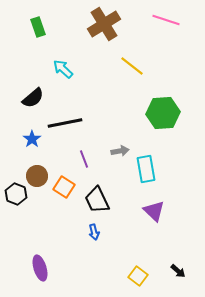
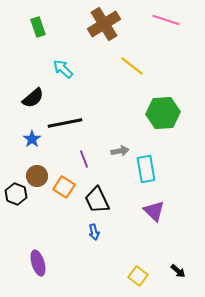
purple ellipse: moved 2 px left, 5 px up
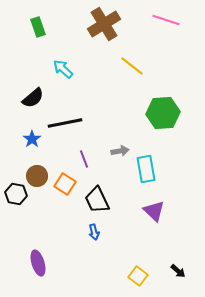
orange square: moved 1 px right, 3 px up
black hexagon: rotated 10 degrees counterclockwise
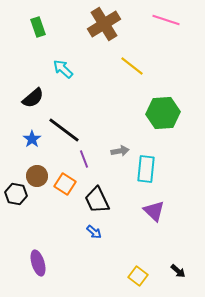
black line: moved 1 px left, 7 px down; rotated 48 degrees clockwise
cyan rectangle: rotated 16 degrees clockwise
blue arrow: rotated 35 degrees counterclockwise
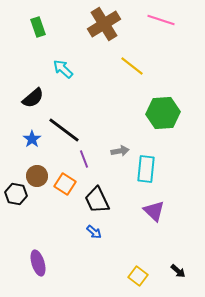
pink line: moved 5 px left
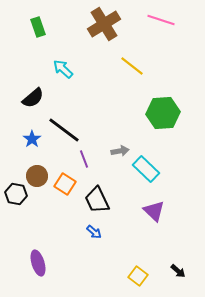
cyan rectangle: rotated 52 degrees counterclockwise
